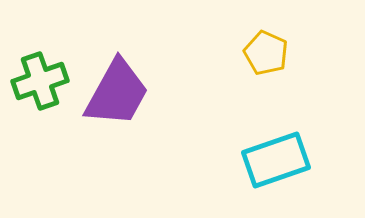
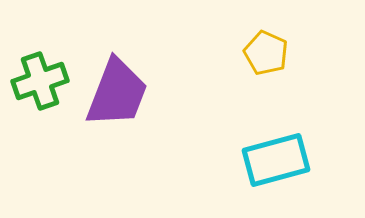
purple trapezoid: rotated 8 degrees counterclockwise
cyan rectangle: rotated 4 degrees clockwise
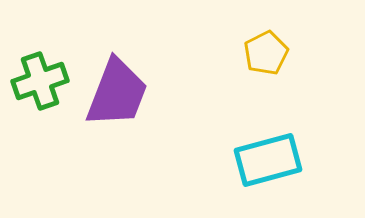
yellow pentagon: rotated 21 degrees clockwise
cyan rectangle: moved 8 px left
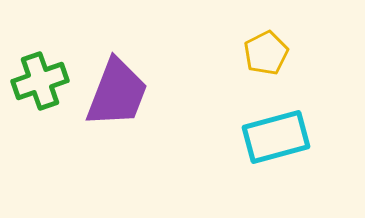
cyan rectangle: moved 8 px right, 23 px up
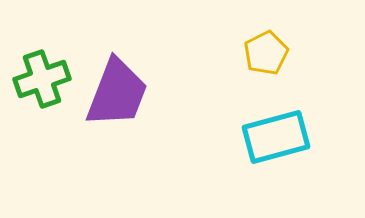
green cross: moved 2 px right, 2 px up
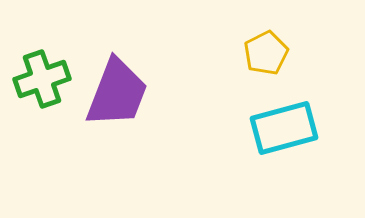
cyan rectangle: moved 8 px right, 9 px up
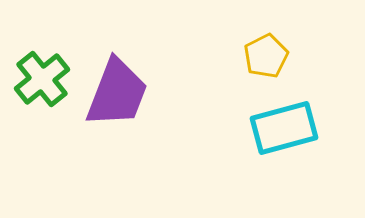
yellow pentagon: moved 3 px down
green cross: rotated 20 degrees counterclockwise
